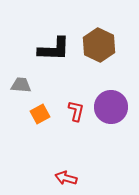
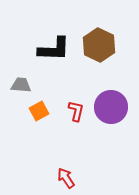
orange square: moved 1 px left, 3 px up
red arrow: rotated 40 degrees clockwise
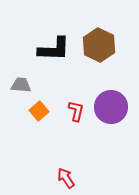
orange square: rotated 12 degrees counterclockwise
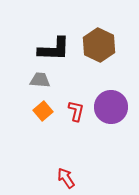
gray trapezoid: moved 19 px right, 5 px up
orange square: moved 4 px right
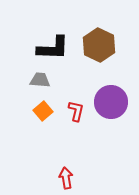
black L-shape: moved 1 px left, 1 px up
purple circle: moved 5 px up
red arrow: rotated 25 degrees clockwise
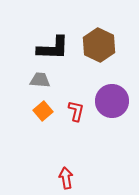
purple circle: moved 1 px right, 1 px up
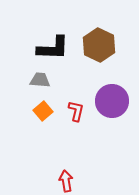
red arrow: moved 3 px down
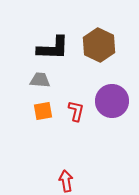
orange square: rotated 30 degrees clockwise
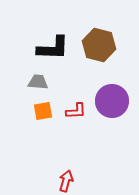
brown hexagon: rotated 12 degrees counterclockwise
gray trapezoid: moved 2 px left, 2 px down
red L-shape: rotated 75 degrees clockwise
red arrow: rotated 25 degrees clockwise
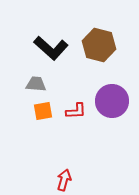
black L-shape: moved 2 px left; rotated 40 degrees clockwise
gray trapezoid: moved 2 px left, 2 px down
red arrow: moved 2 px left, 1 px up
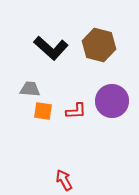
gray trapezoid: moved 6 px left, 5 px down
orange square: rotated 18 degrees clockwise
red arrow: rotated 45 degrees counterclockwise
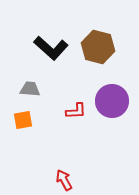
brown hexagon: moved 1 px left, 2 px down
orange square: moved 20 px left, 9 px down; rotated 18 degrees counterclockwise
